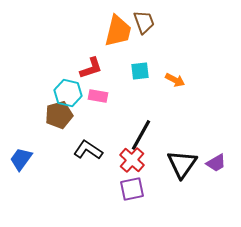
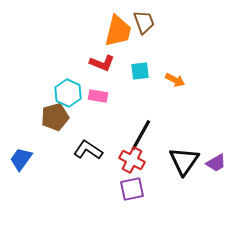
red L-shape: moved 11 px right, 5 px up; rotated 40 degrees clockwise
cyan hexagon: rotated 12 degrees clockwise
brown pentagon: moved 4 px left, 2 px down
red cross: rotated 15 degrees counterclockwise
black triangle: moved 2 px right, 3 px up
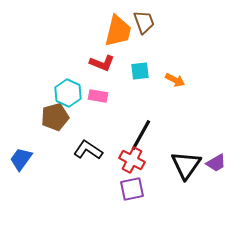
black triangle: moved 2 px right, 4 px down
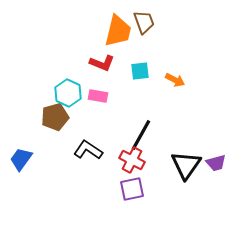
purple trapezoid: rotated 15 degrees clockwise
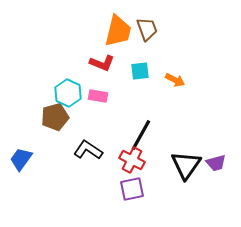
brown trapezoid: moved 3 px right, 7 px down
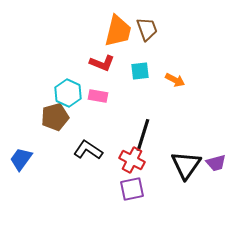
black line: moved 2 px right; rotated 12 degrees counterclockwise
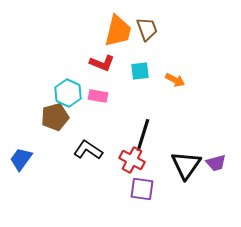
purple square: moved 10 px right; rotated 20 degrees clockwise
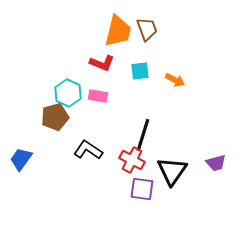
black triangle: moved 14 px left, 6 px down
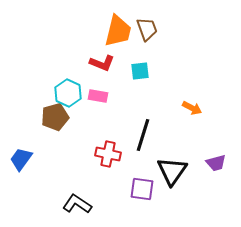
orange arrow: moved 17 px right, 28 px down
black L-shape: moved 11 px left, 54 px down
red cross: moved 24 px left, 6 px up; rotated 15 degrees counterclockwise
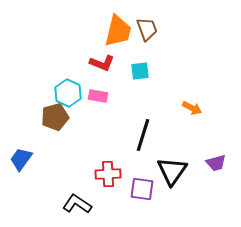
red cross: moved 20 px down; rotated 15 degrees counterclockwise
